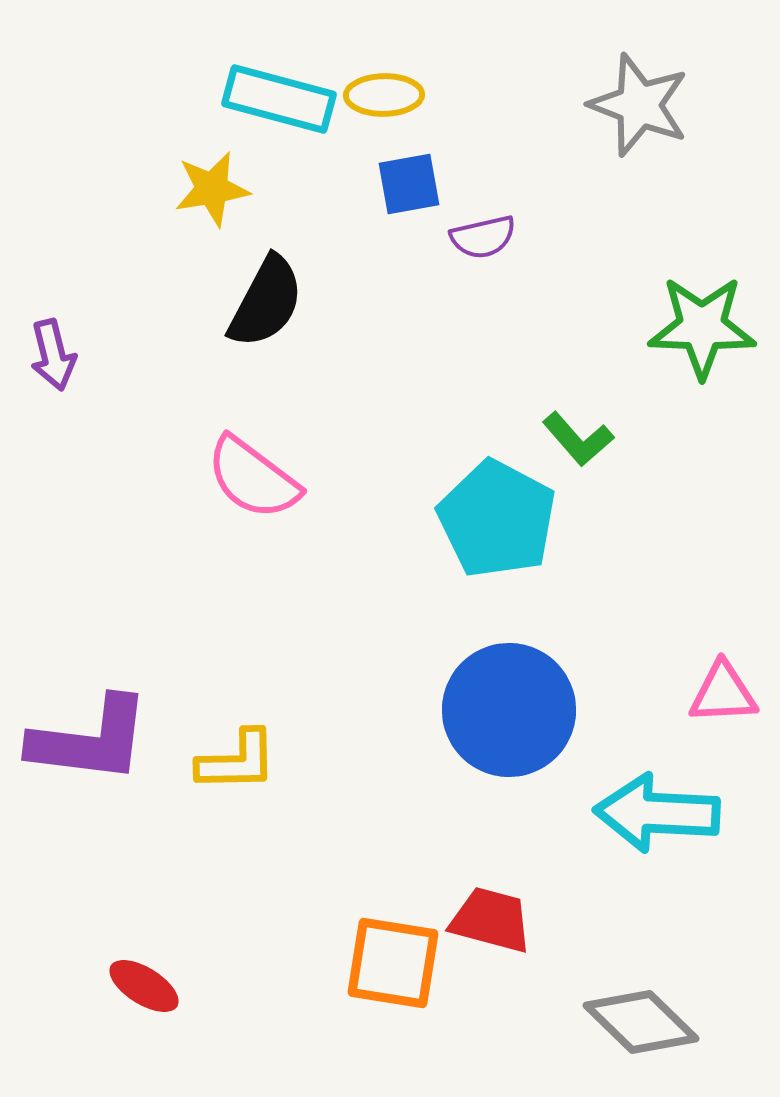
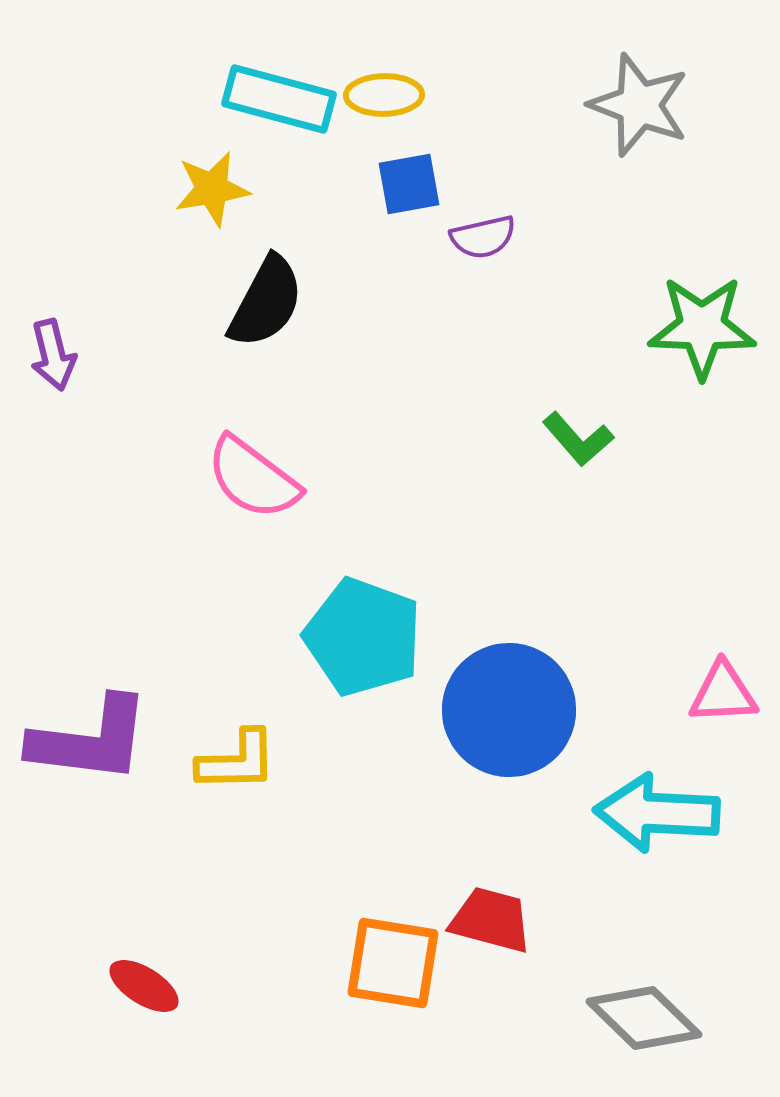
cyan pentagon: moved 134 px left, 118 px down; rotated 8 degrees counterclockwise
gray diamond: moved 3 px right, 4 px up
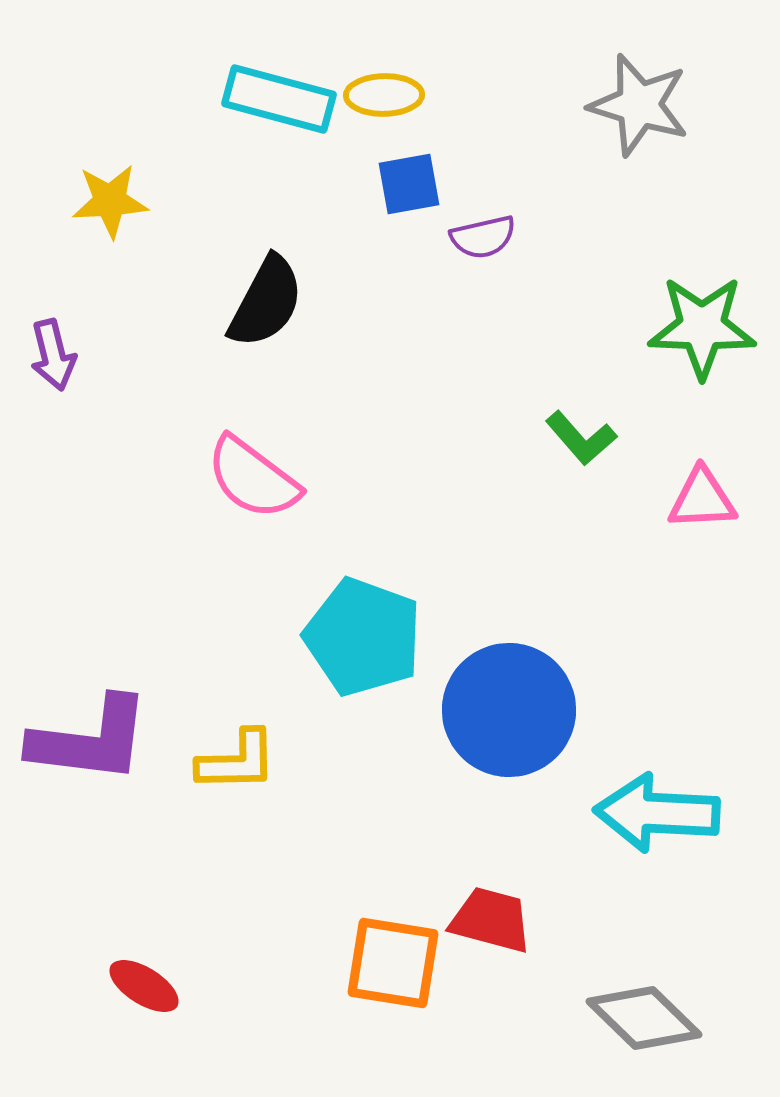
gray star: rotated 4 degrees counterclockwise
yellow star: moved 102 px left, 12 px down; rotated 6 degrees clockwise
green L-shape: moved 3 px right, 1 px up
pink triangle: moved 21 px left, 194 px up
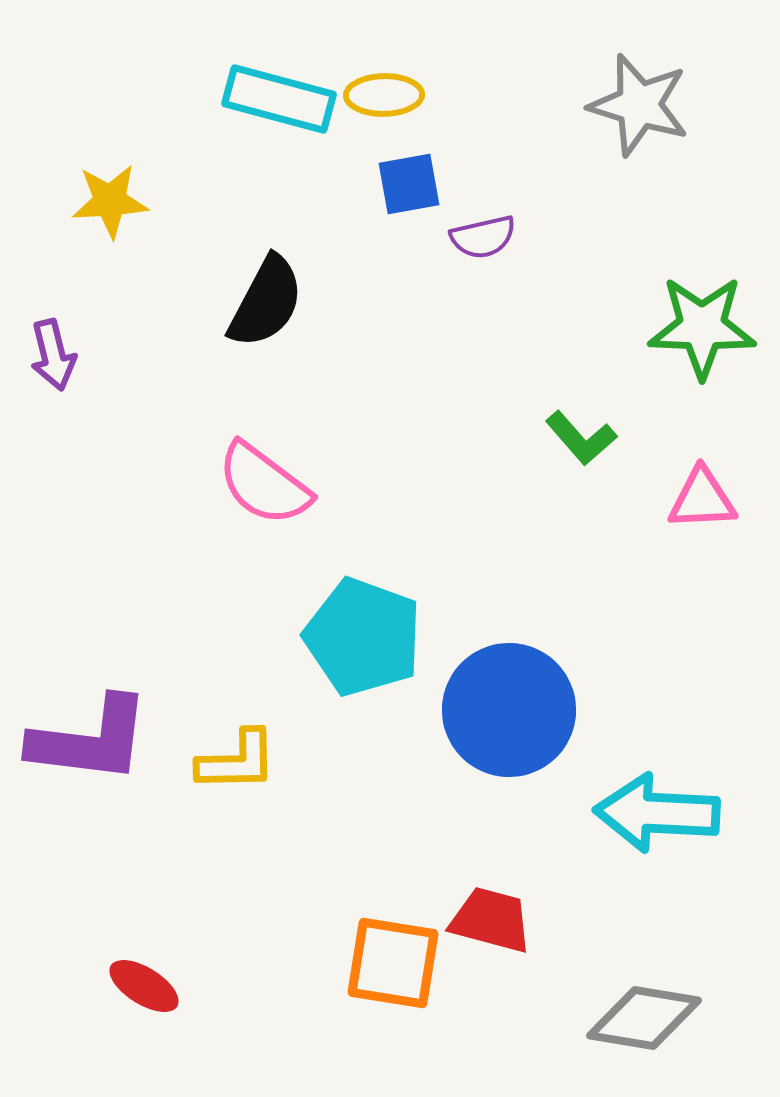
pink semicircle: moved 11 px right, 6 px down
gray diamond: rotated 35 degrees counterclockwise
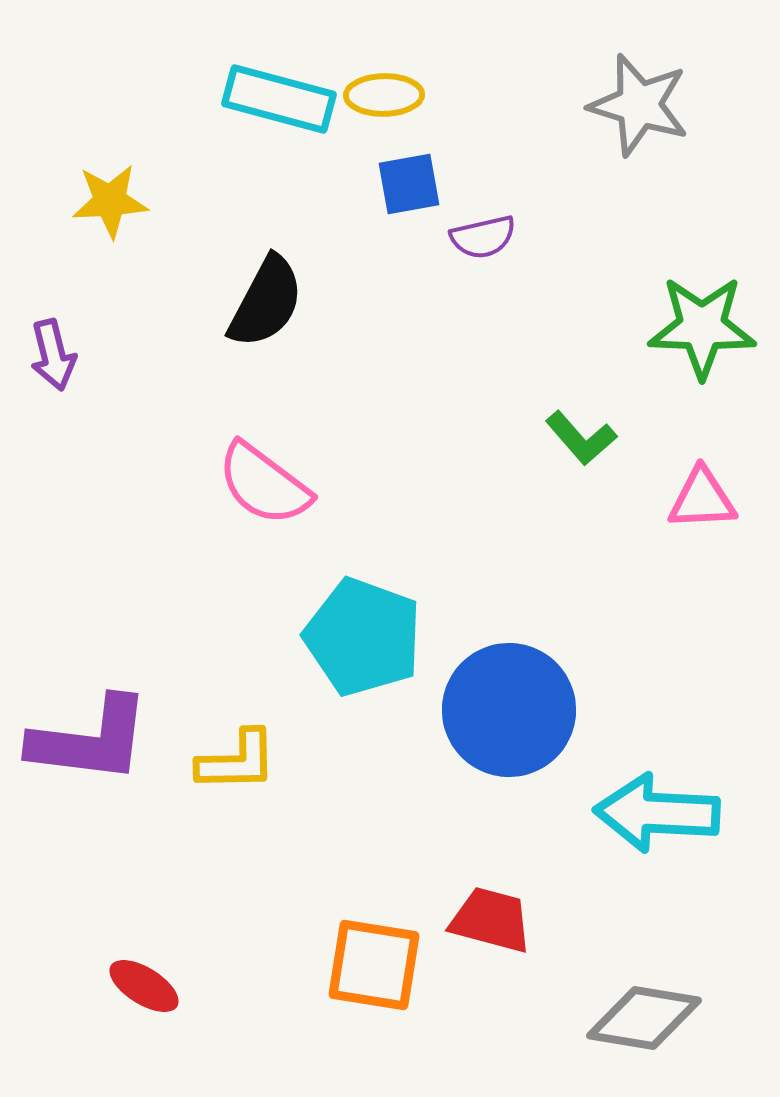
orange square: moved 19 px left, 2 px down
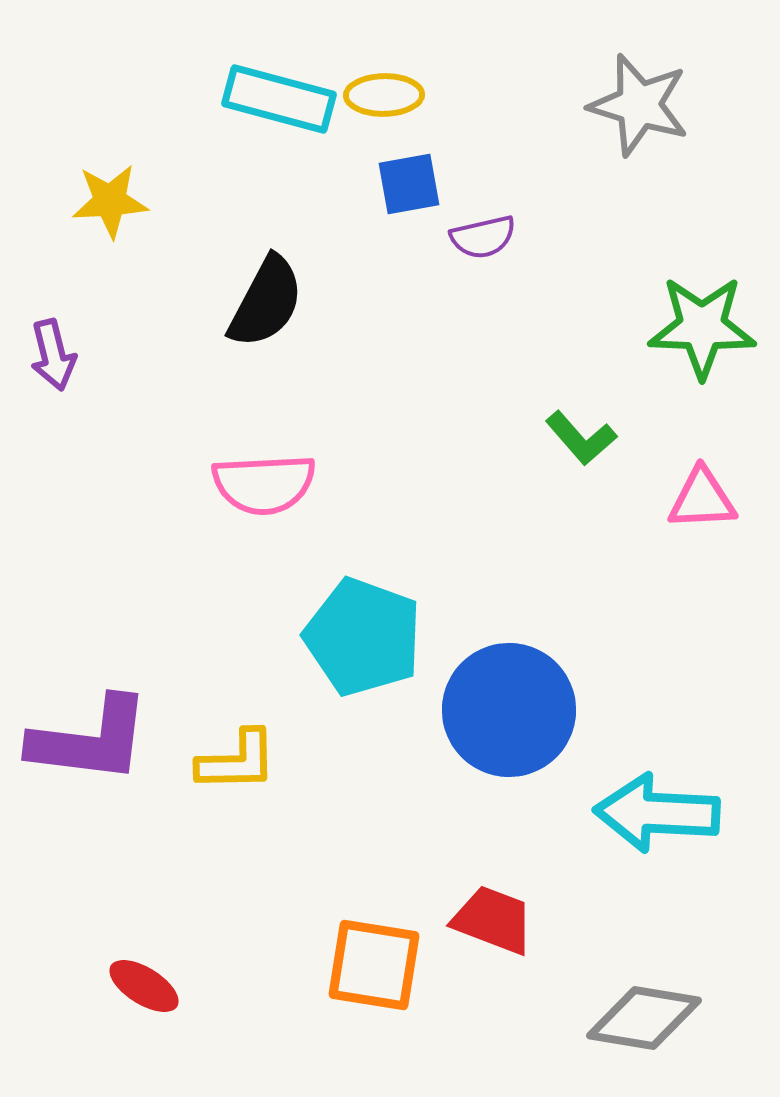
pink semicircle: rotated 40 degrees counterclockwise
red trapezoid: moved 2 px right; rotated 6 degrees clockwise
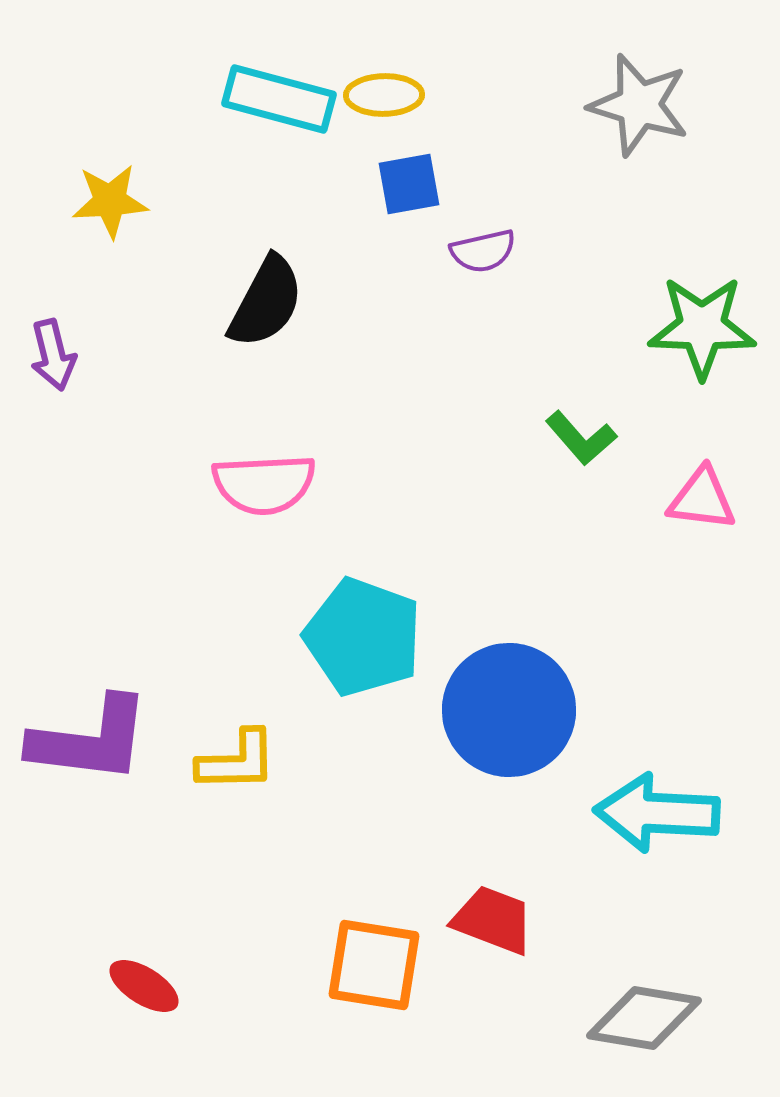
purple semicircle: moved 14 px down
pink triangle: rotated 10 degrees clockwise
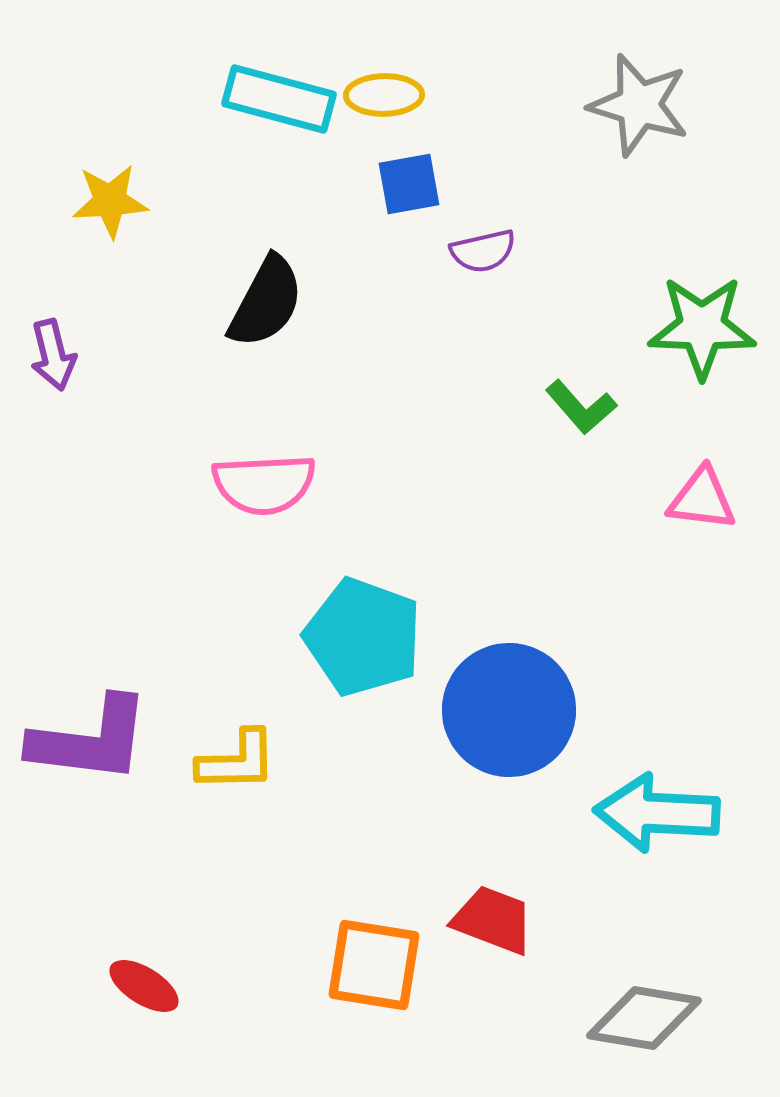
green L-shape: moved 31 px up
